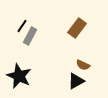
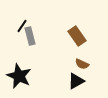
brown rectangle: moved 8 px down; rotated 72 degrees counterclockwise
gray rectangle: rotated 42 degrees counterclockwise
brown semicircle: moved 1 px left, 1 px up
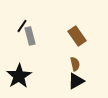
brown semicircle: moved 7 px left; rotated 128 degrees counterclockwise
black star: rotated 15 degrees clockwise
